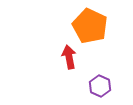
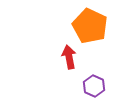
purple hexagon: moved 6 px left
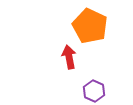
purple hexagon: moved 5 px down
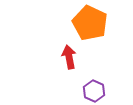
orange pentagon: moved 3 px up
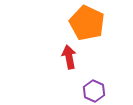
orange pentagon: moved 3 px left
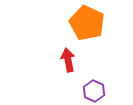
red arrow: moved 1 px left, 3 px down
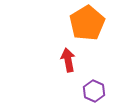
orange pentagon: rotated 16 degrees clockwise
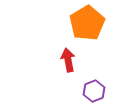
purple hexagon: rotated 15 degrees clockwise
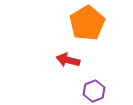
red arrow: rotated 65 degrees counterclockwise
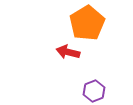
red arrow: moved 8 px up
